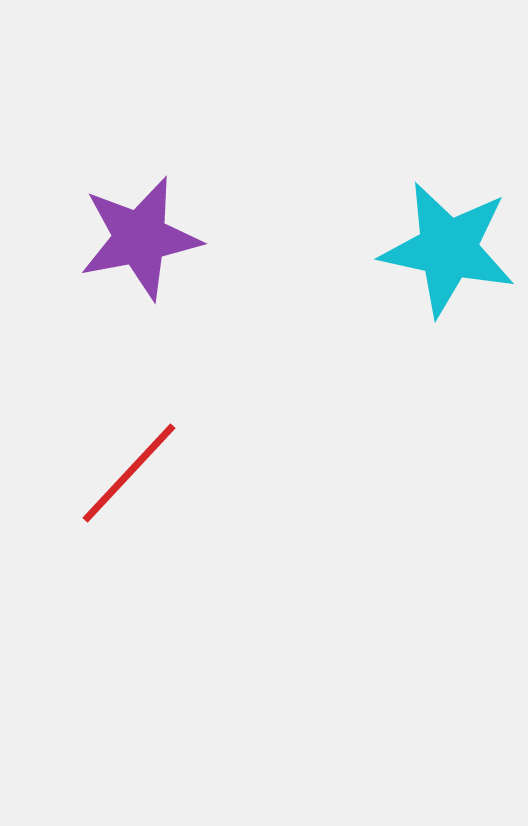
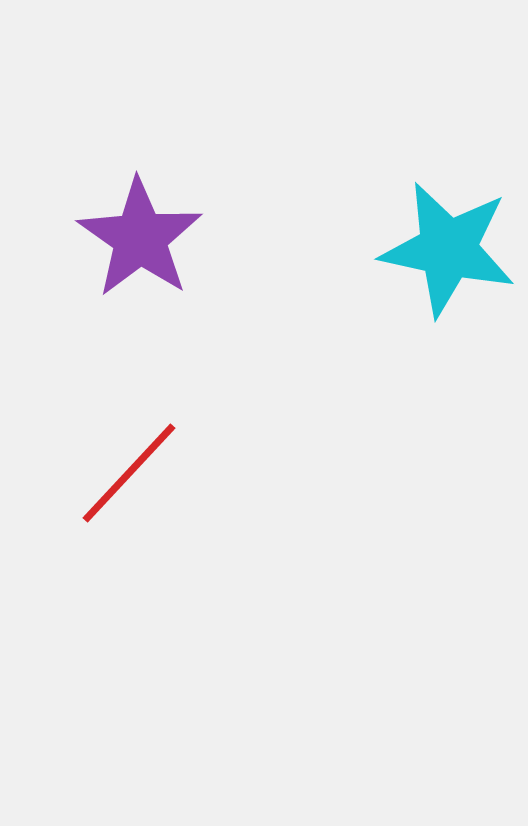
purple star: rotated 26 degrees counterclockwise
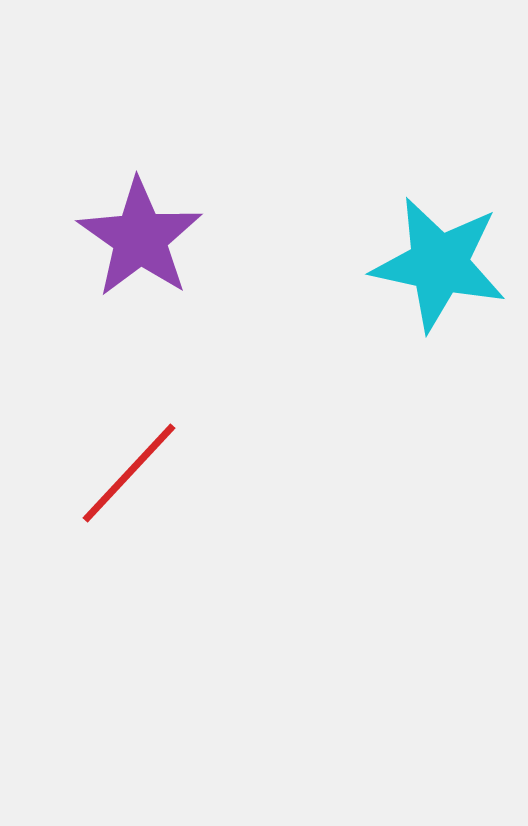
cyan star: moved 9 px left, 15 px down
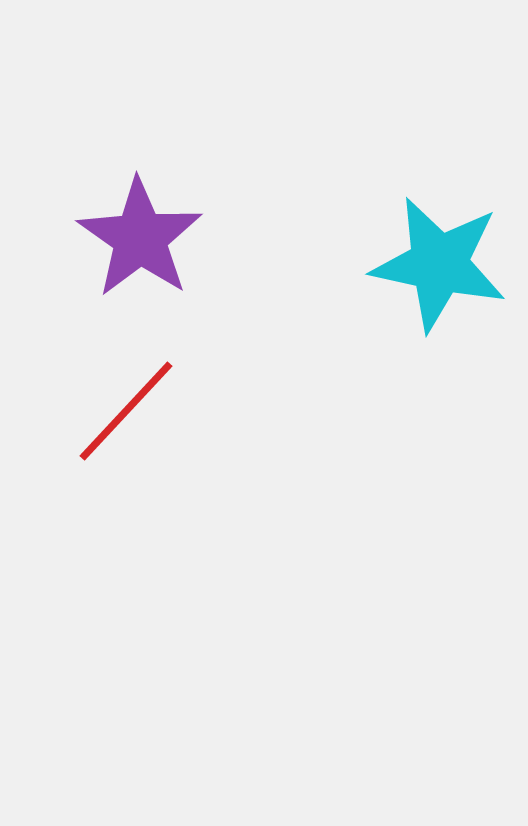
red line: moved 3 px left, 62 px up
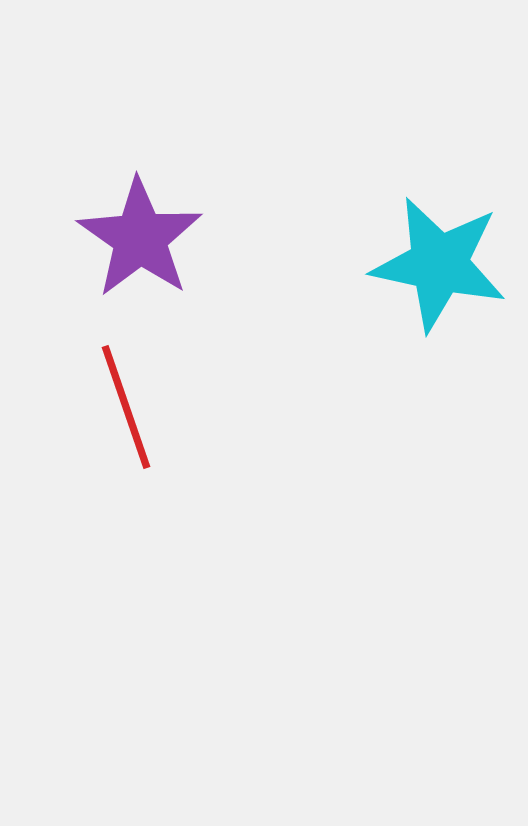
red line: moved 4 px up; rotated 62 degrees counterclockwise
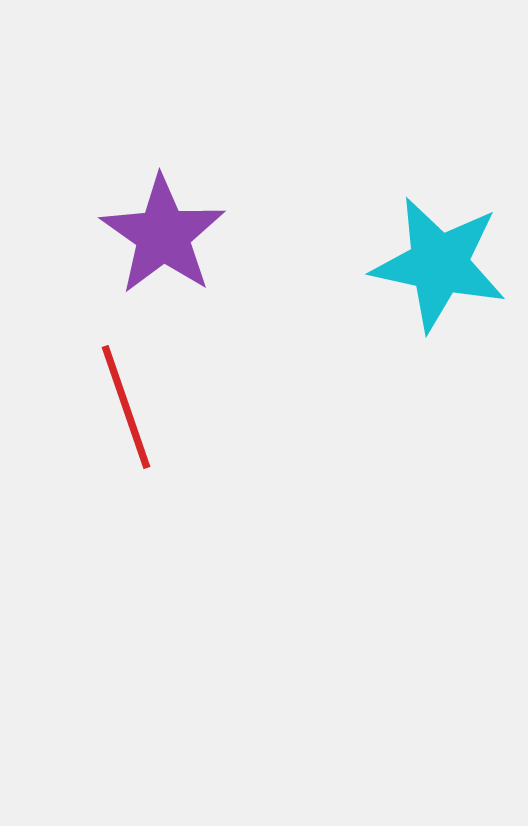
purple star: moved 23 px right, 3 px up
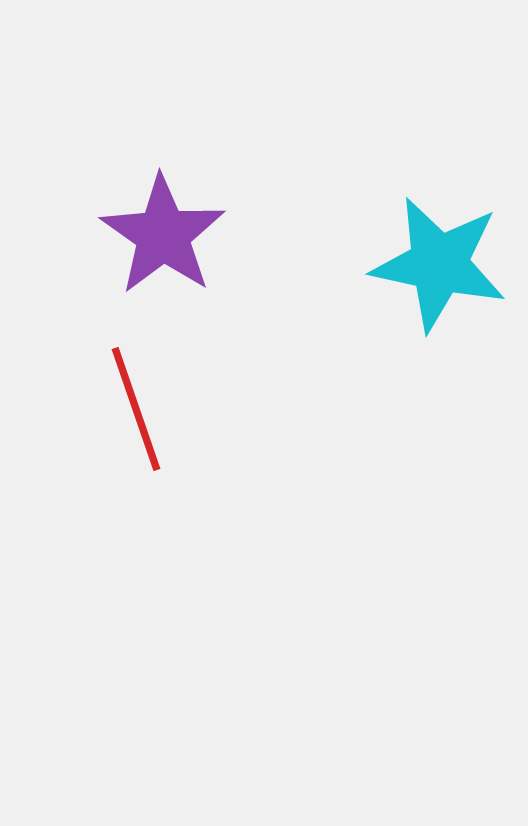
red line: moved 10 px right, 2 px down
